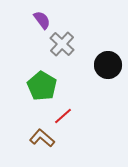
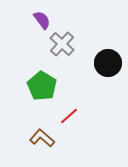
black circle: moved 2 px up
red line: moved 6 px right
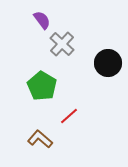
brown L-shape: moved 2 px left, 1 px down
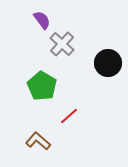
brown L-shape: moved 2 px left, 2 px down
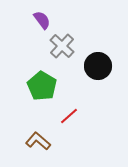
gray cross: moved 2 px down
black circle: moved 10 px left, 3 px down
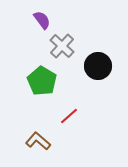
green pentagon: moved 5 px up
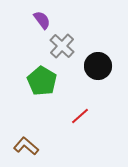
red line: moved 11 px right
brown L-shape: moved 12 px left, 5 px down
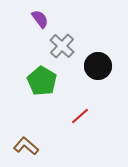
purple semicircle: moved 2 px left, 1 px up
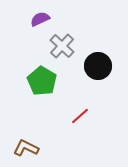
purple semicircle: rotated 78 degrees counterclockwise
brown L-shape: moved 2 px down; rotated 15 degrees counterclockwise
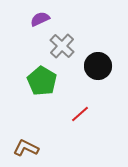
red line: moved 2 px up
